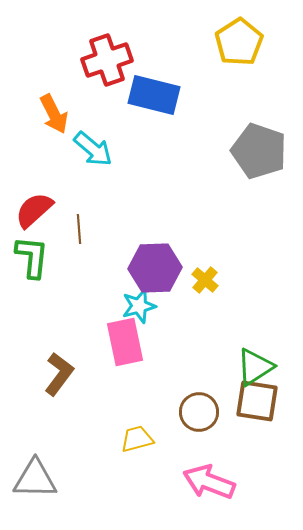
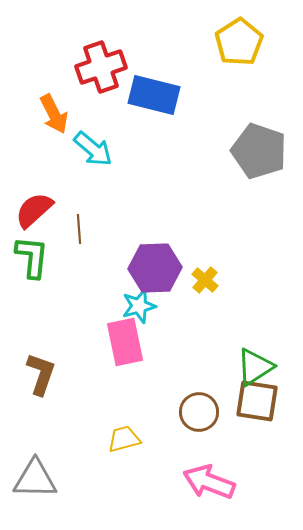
red cross: moved 6 px left, 7 px down
brown L-shape: moved 18 px left; rotated 18 degrees counterclockwise
yellow trapezoid: moved 13 px left
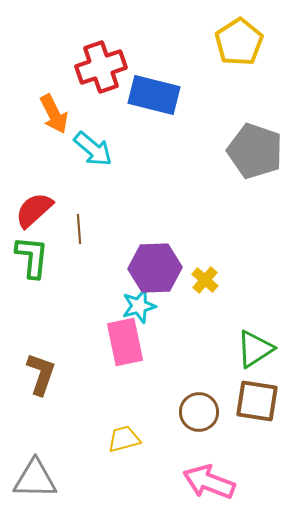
gray pentagon: moved 4 px left
green triangle: moved 18 px up
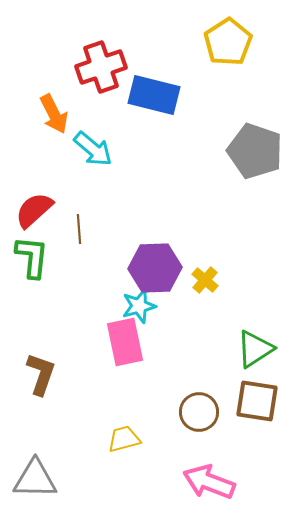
yellow pentagon: moved 11 px left
